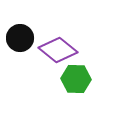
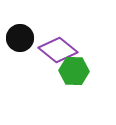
green hexagon: moved 2 px left, 8 px up
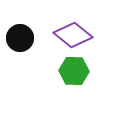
purple diamond: moved 15 px right, 15 px up
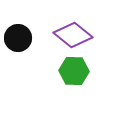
black circle: moved 2 px left
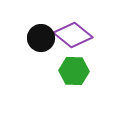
black circle: moved 23 px right
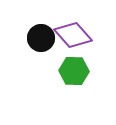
purple diamond: rotated 9 degrees clockwise
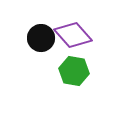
green hexagon: rotated 8 degrees clockwise
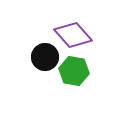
black circle: moved 4 px right, 19 px down
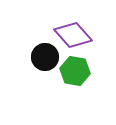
green hexagon: moved 1 px right
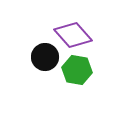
green hexagon: moved 2 px right, 1 px up
